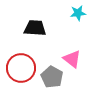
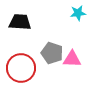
black trapezoid: moved 15 px left, 6 px up
pink triangle: rotated 36 degrees counterclockwise
gray pentagon: moved 24 px up; rotated 10 degrees counterclockwise
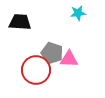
pink triangle: moved 3 px left
red circle: moved 15 px right, 2 px down
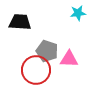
gray pentagon: moved 5 px left, 2 px up
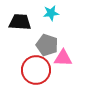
cyan star: moved 27 px left
gray pentagon: moved 6 px up
pink triangle: moved 6 px left, 1 px up
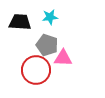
cyan star: moved 1 px left, 4 px down
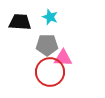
cyan star: rotated 28 degrees clockwise
gray pentagon: rotated 20 degrees counterclockwise
red circle: moved 14 px right, 2 px down
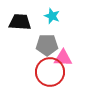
cyan star: moved 2 px right, 1 px up
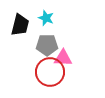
cyan star: moved 6 px left, 2 px down
black trapezoid: moved 3 px down; rotated 100 degrees clockwise
